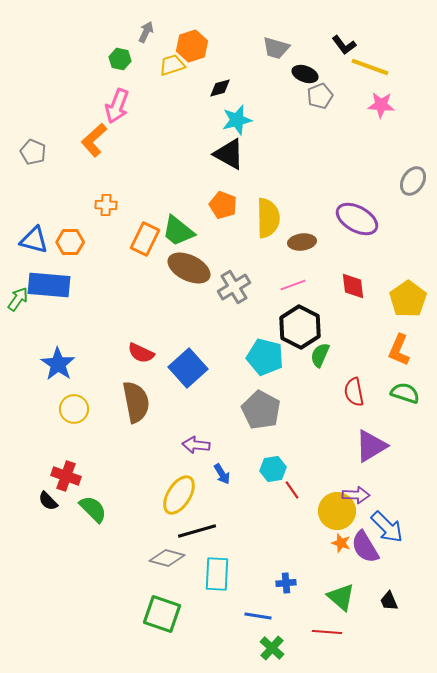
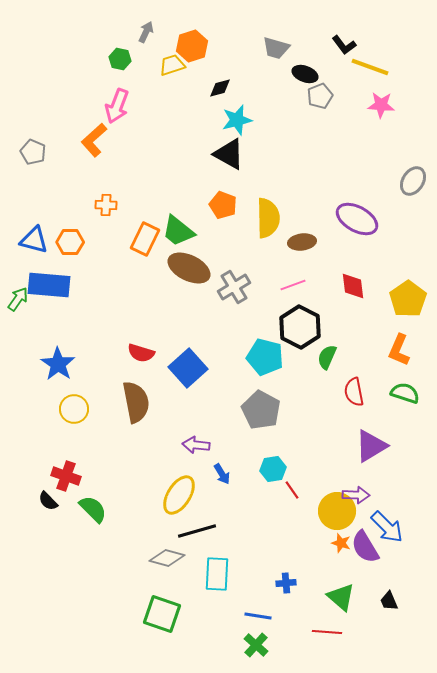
red semicircle at (141, 353): rotated 8 degrees counterclockwise
green semicircle at (320, 355): moved 7 px right, 2 px down
green cross at (272, 648): moved 16 px left, 3 px up
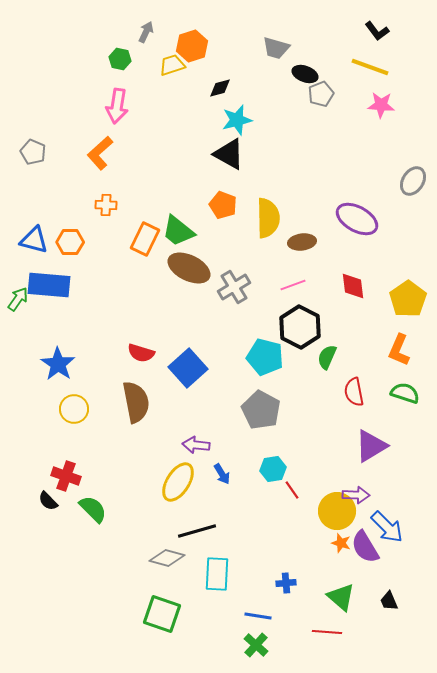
black L-shape at (344, 45): moved 33 px right, 14 px up
gray pentagon at (320, 96): moved 1 px right, 2 px up
pink arrow at (117, 106): rotated 12 degrees counterclockwise
orange L-shape at (94, 140): moved 6 px right, 13 px down
yellow ellipse at (179, 495): moved 1 px left, 13 px up
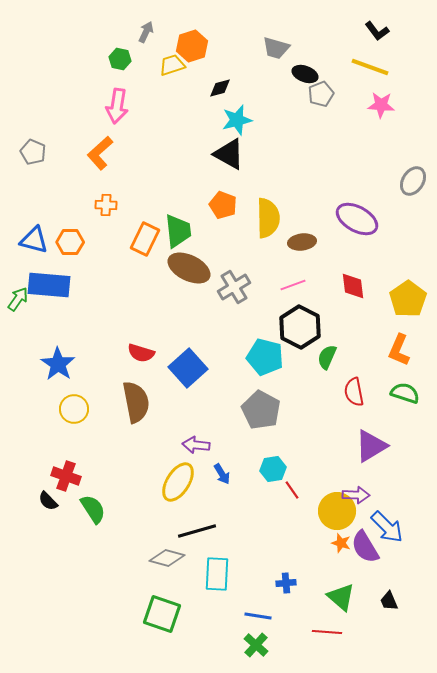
green trapezoid at (178, 231): rotated 135 degrees counterclockwise
green semicircle at (93, 509): rotated 12 degrees clockwise
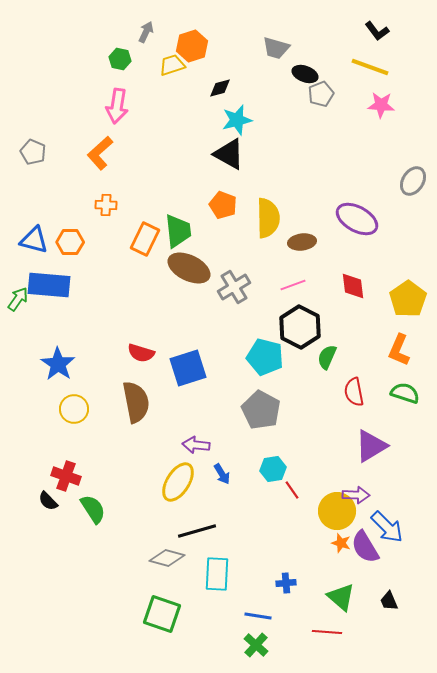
blue square at (188, 368): rotated 24 degrees clockwise
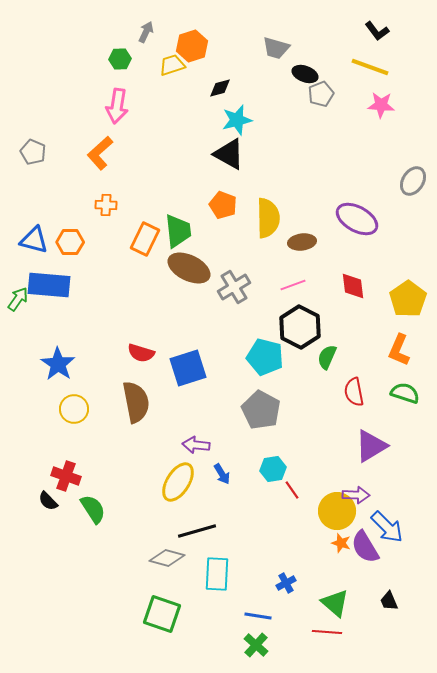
green hexagon at (120, 59): rotated 15 degrees counterclockwise
blue cross at (286, 583): rotated 24 degrees counterclockwise
green triangle at (341, 597): moved 6 px left, 6 px down
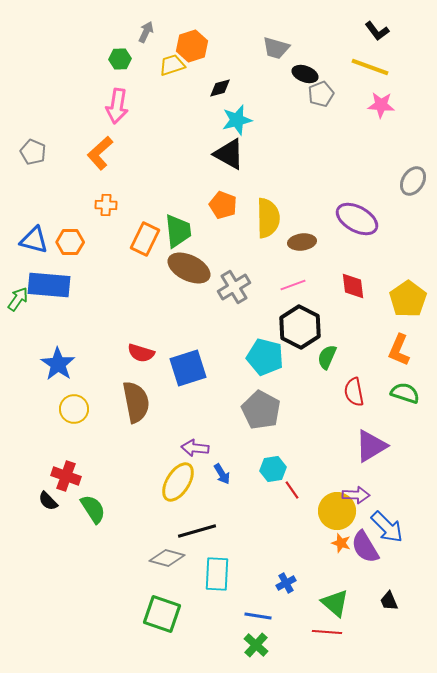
purple arrow at (196, 445): moved 1 px left, 3 px down
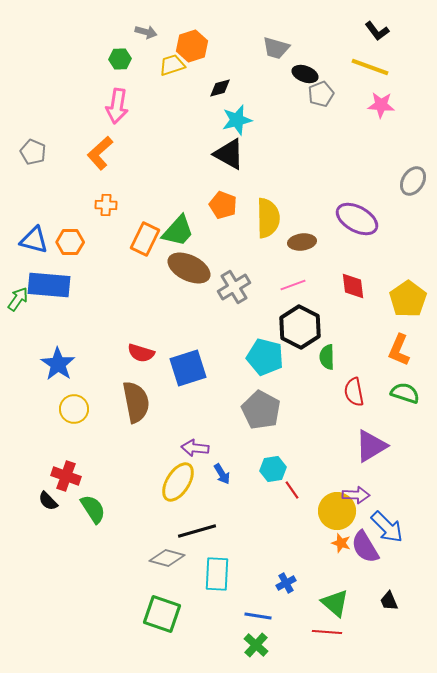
gray arrow at (146, 32): rotated 80 degrees clockwise
green trapezoid at (178, 231): rotated 48 degrees clockwise
green semicircle at (327, 357): rotated 25 degrees counterclockwise
